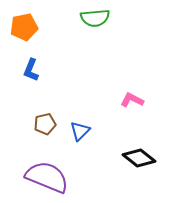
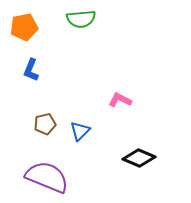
green semicircle: moved 14 px left, 1 px down
pink L-shape: moved 12 px left
black diamond: rotated 16 degrees counterclockwise
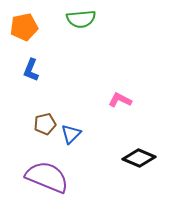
blue triangle: moved 9 px left, 3 px down
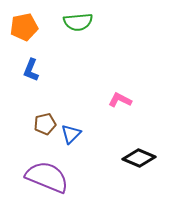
green semicircle: moved 3 px left, 3 px down
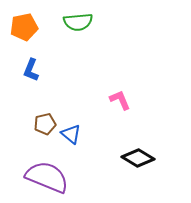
pink L-shape: rotated 40 degrees clockwise
blue triangle: rotated 35 degrees counterclockwise
black diamond: moved 1 px left; rotated 8 degrees clockwise
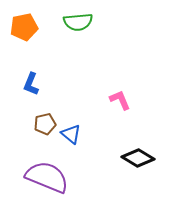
blue L-shape: moved 14 px down
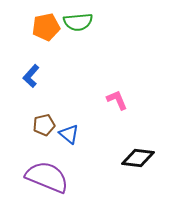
orange pentagon: moved 22 px right
blue L-shape: moved 8 px up; rotated 20 degrees clockwise
pink L-shape: moved 3 px left
brown pentagon: moved 1 px left, 1 px down
blue triangle: moved 2 px left
black diamond: rotated 24 degrees counterclockwise
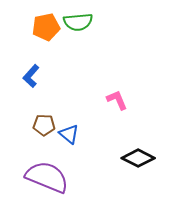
brown pentagon: rotated 15 degrees clockwise
black diamond: rotated 20 degrees clockwise
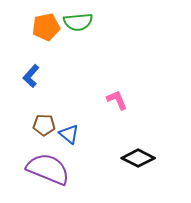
purple semicircle: moved 1 px right, 8 px up
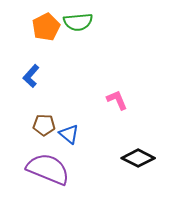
orange pentagon: rotated 16 degrees counterclockwise
